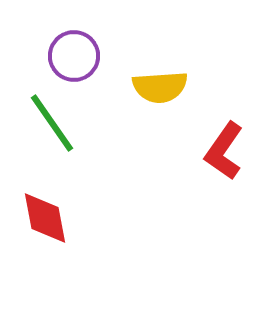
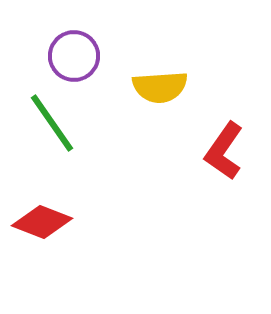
red diamond: moved 3 px left, 4 px down; rotated 58 degrees counterclockwise
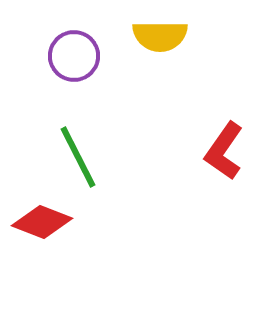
yellow semicircle: moved 51 px up; rotated 4 degrees clockwise
green line: moved 26 px right, 34 px down; rotated 8 degrees clockwise
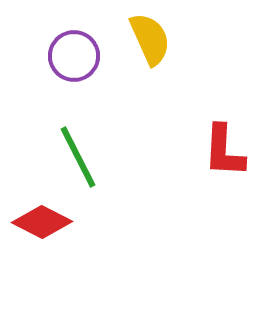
yellow semicircle: moved 10 px left, 3 px down; rotated 114 degrees counterclockwise
red L-shape: rotated 32 degrees counterclockwise
red diamond: rotated 6 degrees clockwise
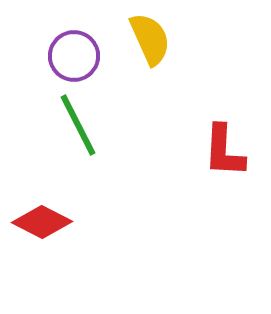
green line: moved 32 px up
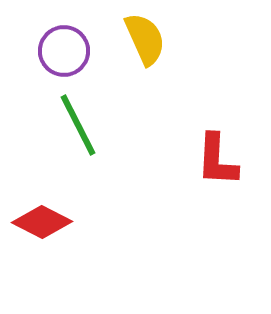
yellow semicircle: moved 5 px left
purple circle: moved 10 px left, 5 px up
red L-shape: moved 7 px left, 9 px down
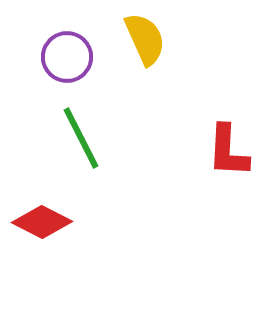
purple circle: moved 3 px right, 6 px down
green line: moved 3 px right, 13 px down
red L-shape: moved 11 px right, 9 px up
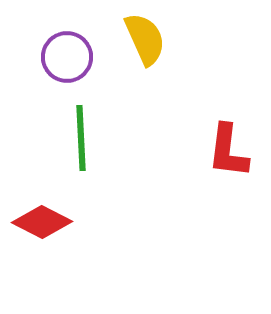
green line: rotated 24 degrees clockwise
red L-shape: rotated 4 degrees clockwise
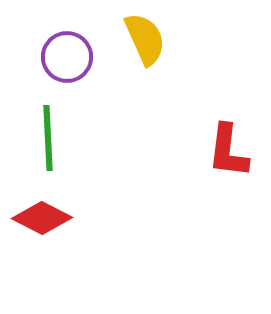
green line: moved 33 px left
red diamond: moved 4 px up
